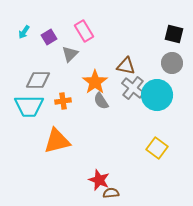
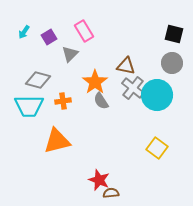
gray diamond: rotated 15 degrees clockwise
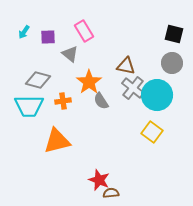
purple square: moved 1 px left; rotated 28 degrees clockwise
gray triangle: rotated 36 degrees counterclockwise
orange star: moved 6 px left
yellow square: moved 5 px left, 16 px up
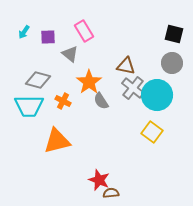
orange cross: rotated 35 degrees clockwise
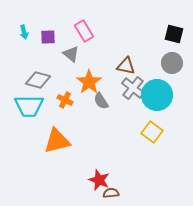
cyan arrow: rotated 48 degrees counterclockwise
gray triangle: moved 1 px right
orange cross: moved 2 px right, 1 px up
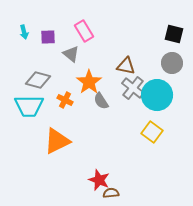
orange triangle: rotated 12 degrees counterclockwise
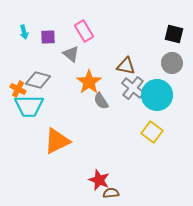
orange cross: moved 47 px left, 11 px up
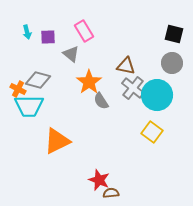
cyan arrow: moved 3 px right
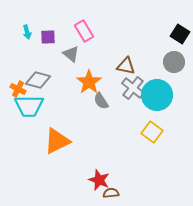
black square: moved 6 px right; rotated 18 degrees clockwise
gray circle: moved 2 px right, 1 px up
